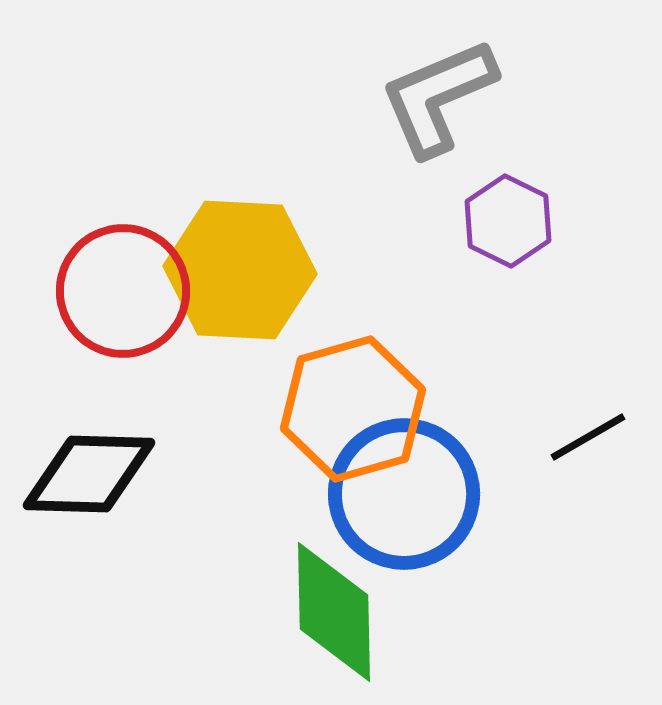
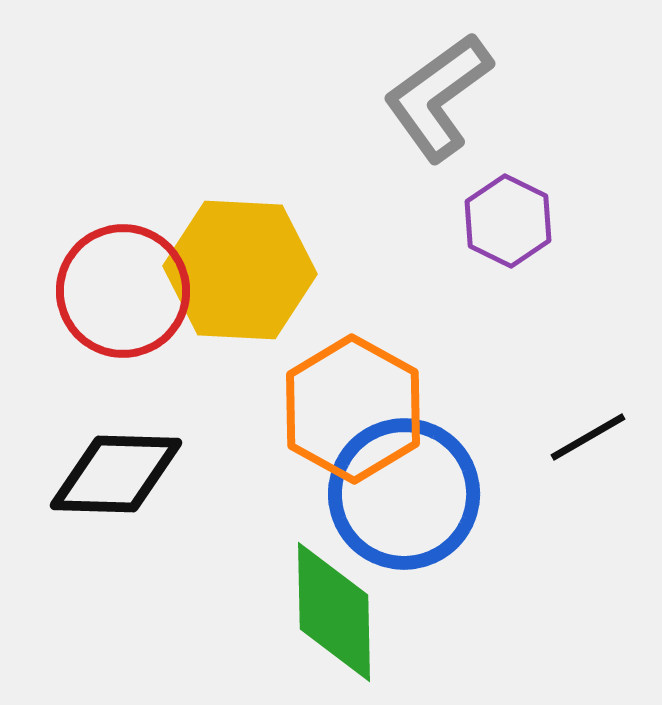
gray L-shape: rotated 13 degrees counterclockwise
orange hexagon: rotated 15 degrees counterclockwise
black diamond: moved 27 px right
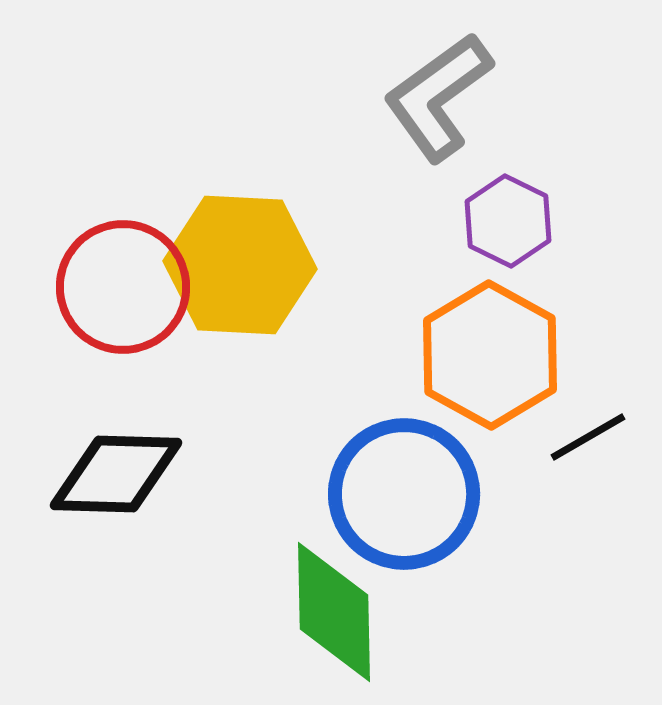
yellow hexagon: moved 5 px up
red circle: moved 4 px up
orange hexagon: moved 137 px right, 54 px up
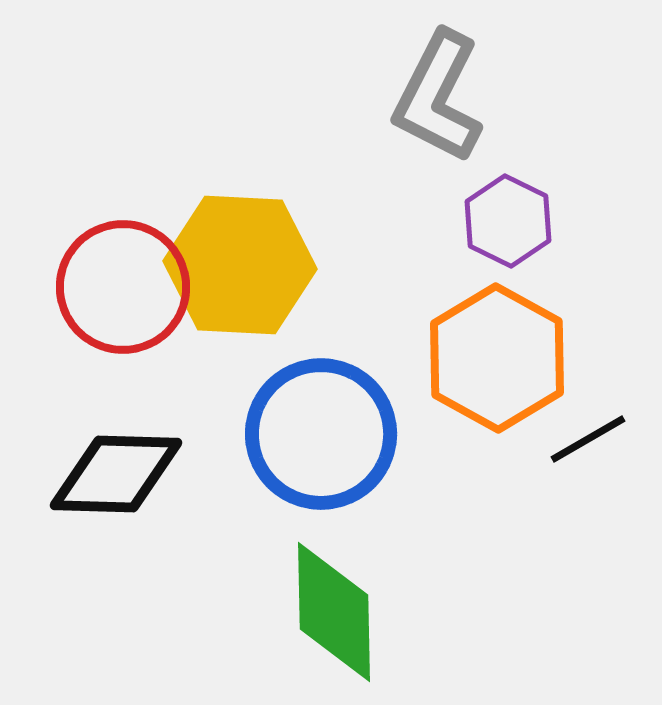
gray L-shape: rotated 27 degrees counterclockwise
orange hexagon: moved 7 px right, 3 px down
black line: moved 2 px down
blue circle: moved 83 px left, 60 px up
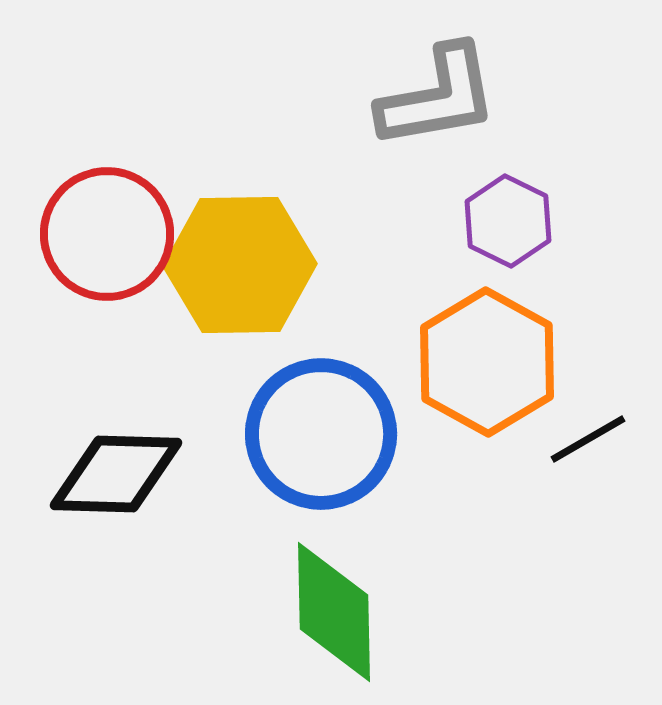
gray L-shape: rotated 127 degrees counterclockwise
yellow hexagon: rotated 4 degrees counterclockwise
red circle: moved 16 px left, 53 px up
orange hexagon: moved 10 px left, 4 px down
